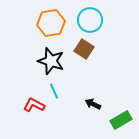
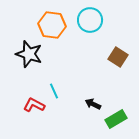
orange hexagon: moved 1 px right, 2 px down; rotated 16 degrees clockwise
brown square: moved 34 px right, 8 px down
black star: moved 22 px left, 7 px up
green rectangle: moved 5 px left, 1 px up
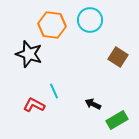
green rectangle: moved 1 px right, 1 px down
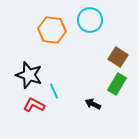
orange hexagon: moved 5 px down
black star: moved 21 px down
green rectangle: moved 36 px up; rotated 30 degrees counterclockwise
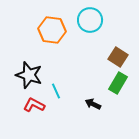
green rectangle: moved 1 px right, 1 px up
cyan line: moved 2 px right
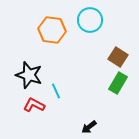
black arrow: moved 4 px left, 23 px down; rotated 63 degrees counterclockwise
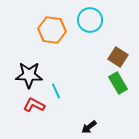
black star: rotated 16 degrees counterclockwise
green rectangle: rotated 60 degrees counterclockwise
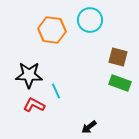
brown square: rotated 18 degrees counterclockwise
green rectangle: moved 2 px right; rotated 40 degrees counterclockwise
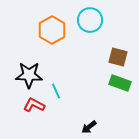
orange hexagon: rotated 24 degrees clockwise
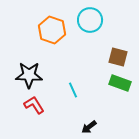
orange hexagon: rotated 12 degrees counterclockwise
cyan line: moved 17 px right, 1 px up
red L-shape: rotated 30 degrees clockwise
